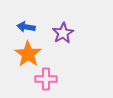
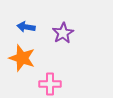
orange star: moved 6 px left, 4 px down; rotated 16 degrees counterclockwise
pink cross: moved 4 px right, 5 px down
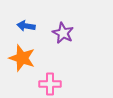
blue arrow: moved 1 px up
purple star: rotated 15 degrees counterclockwise
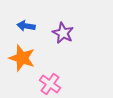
pink cross: rotated 35 degrees clockwise
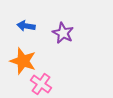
orange star: moved 1 px right, 3 px down
pink cross: moved 9 px left
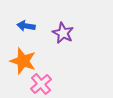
pink cross: rotated 15 degrees clockwise
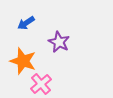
blue arrow: moved 3 px up; rotated 42 degrees counterclockwise
purple star: moved 4 px left, 9 px down
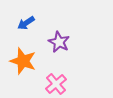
pink cross: moved 15 px right
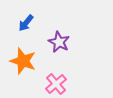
blue arrow: rotated 18 degrees counterclockwise
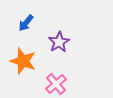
purple star: rotated 15 degrees clockwise
